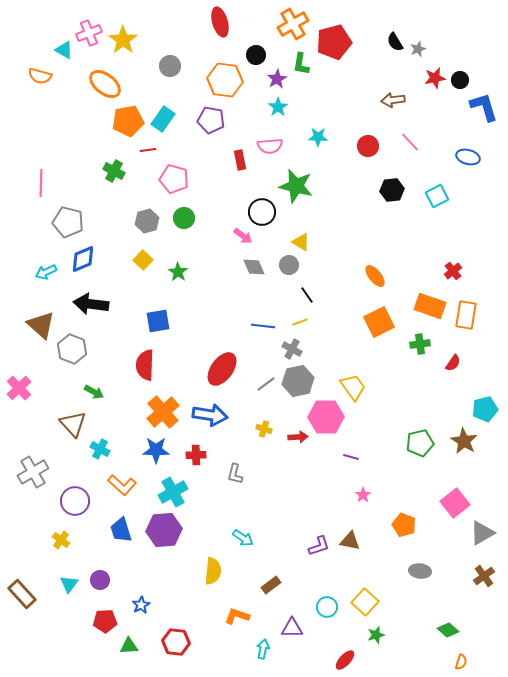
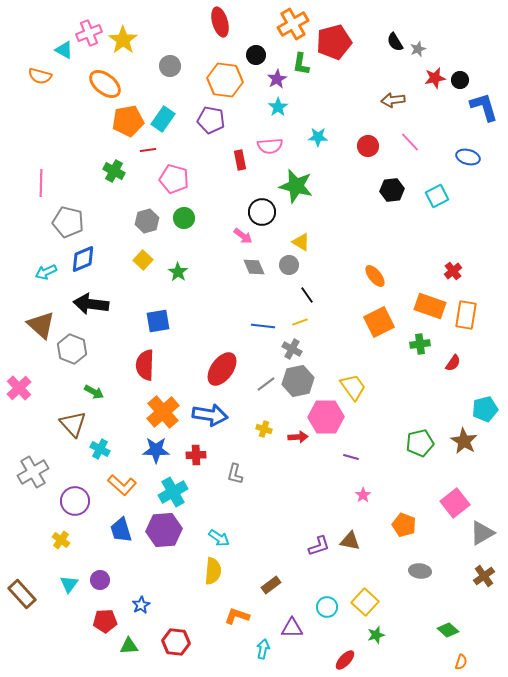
cyan arrow at (243, 538): moved 24 px left
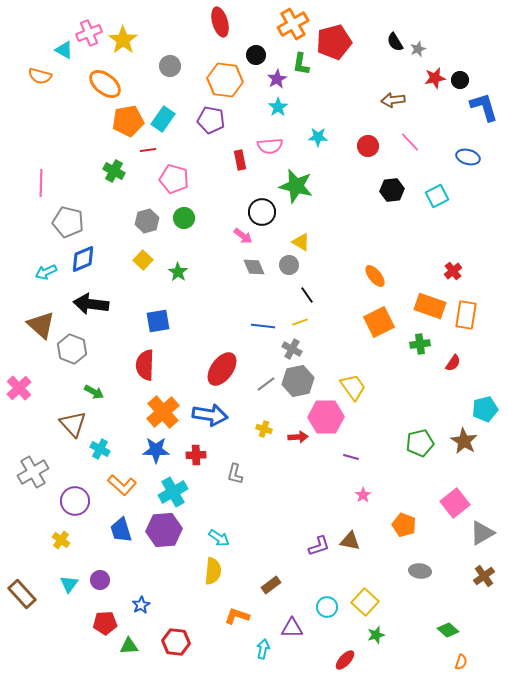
red pentagon at (105, 621): moved 2 px down
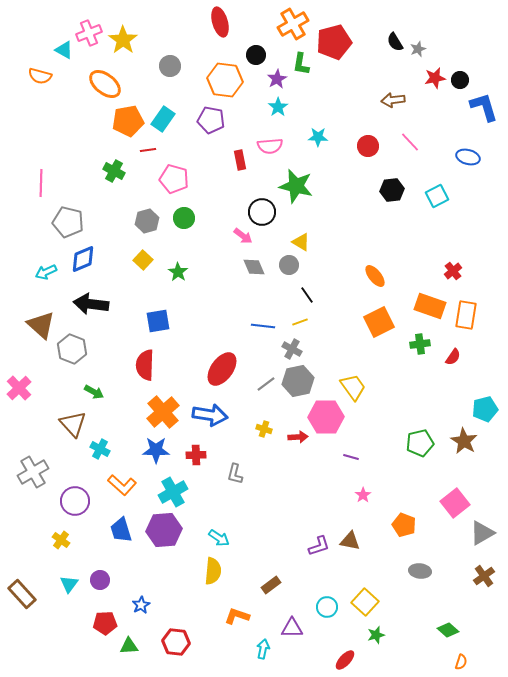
red semicircle at (453, 363): moved 6 px up
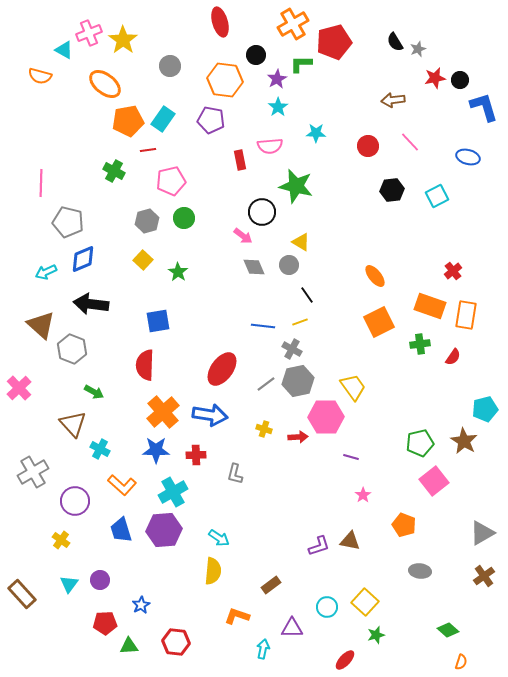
green L-shape at (301, 64): rotated 80 degrees clockwise
cyan star at (318, 137): moved 2 px left, 4 px up
pink pentagon at (174, 179): moved 3 px left, 2 px down; rotated 28 degrees counterclockwise
pink square at (455, 503): moved 21 px left, 22 px up
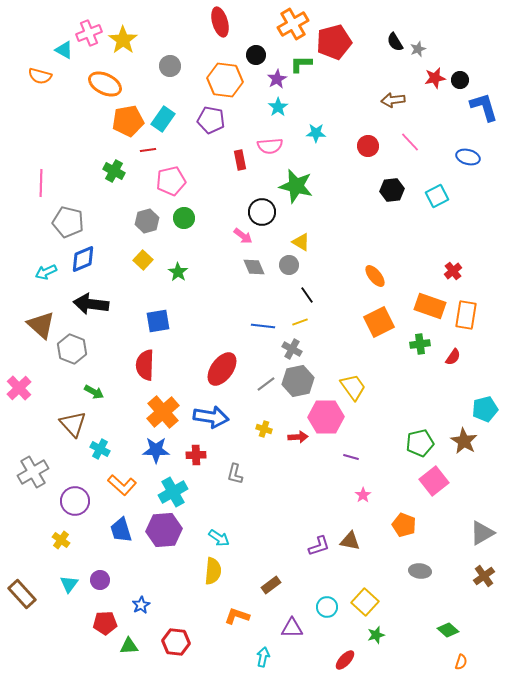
orange ellipse at (105, 84): rotated 12 degrees counterclockwise
blue arrow at (210, 415): moved 1 px right, 2 px down
cyan arrow at (263, 649): moved 8 px down
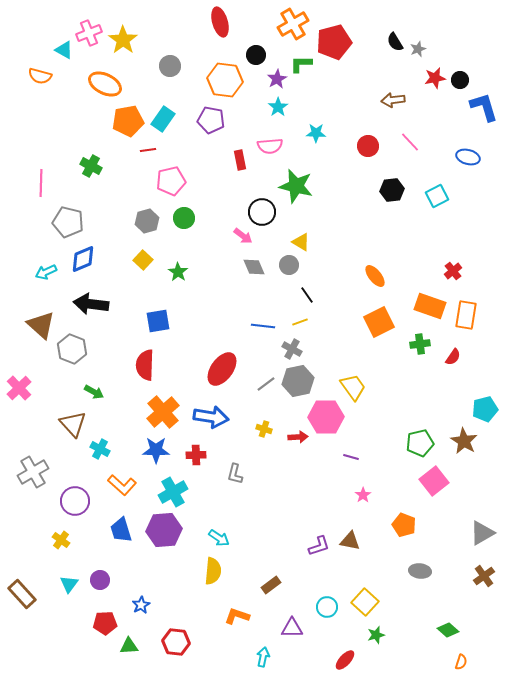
green cross at (114, 171): moved 23 px left, 5 px up
